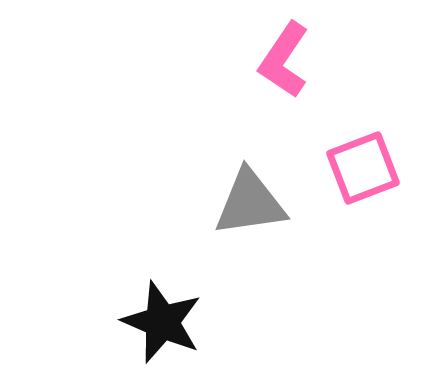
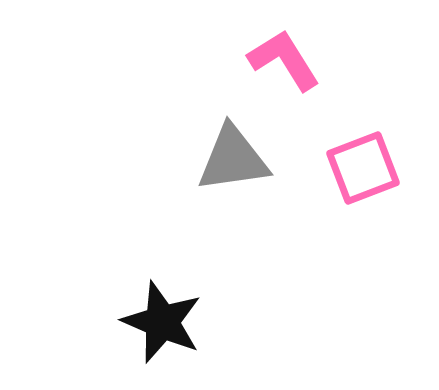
pink L-shape: rotated 114 degrees clockwise
gray triangle: moved 17 px left, 44 px up
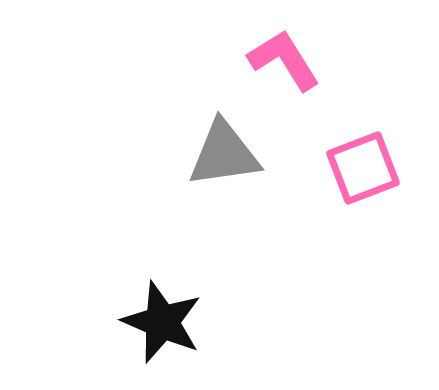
gray triangle: moved 9 px left, 5 px up
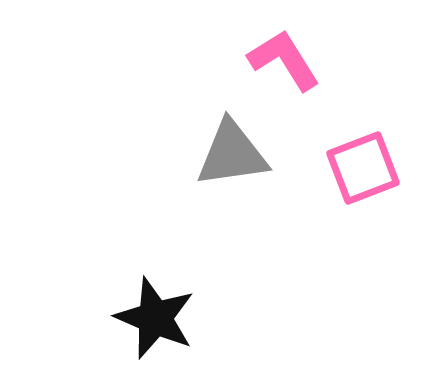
gray triangle: moved 8 px right
black star: moved 7 px left, 4 px up
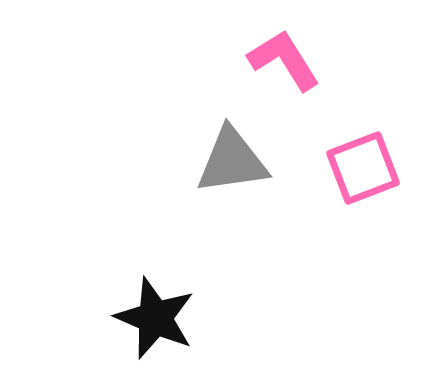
gray triangle: moved 7 px down
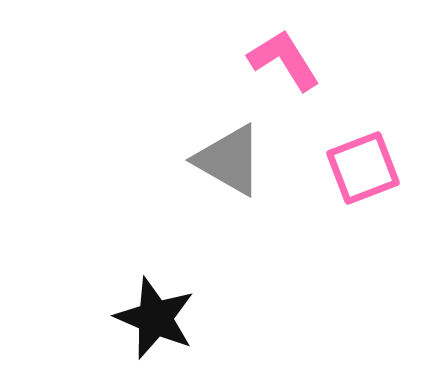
gray triangle: moved 3 px left, 1 px up; rotated 38 degrees clockwise
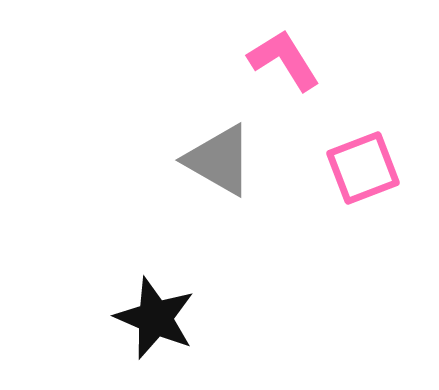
gray triangle: moved 10 px left
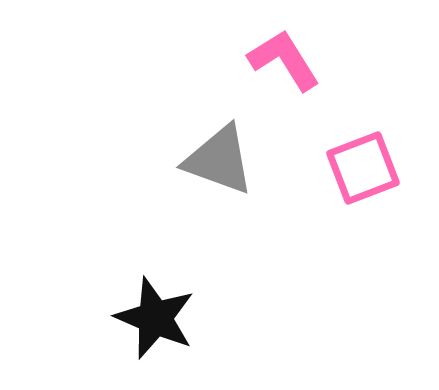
gray triangle: rotated 10 degrees counterclockwise
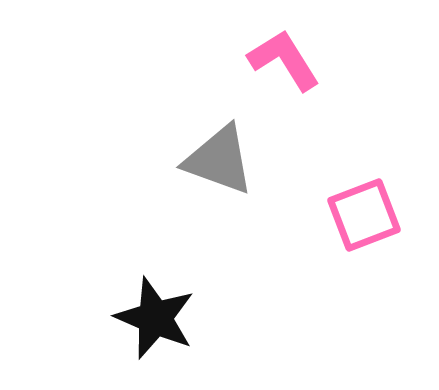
pink square: moved 1 px right, 47 px down
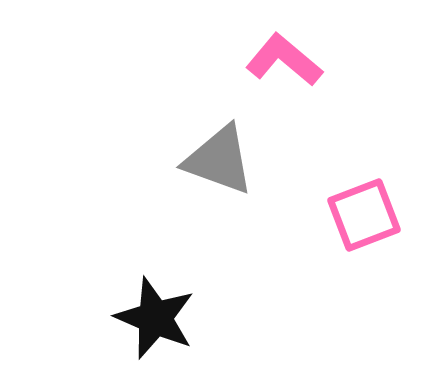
pink L-shape: rotated 18 degrees counterclockwise
